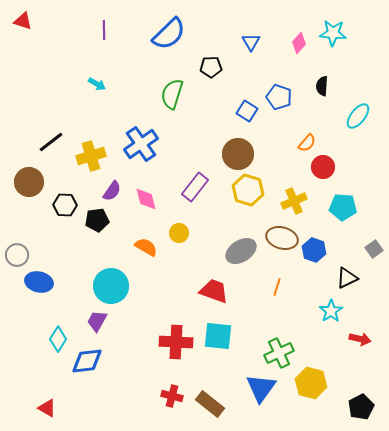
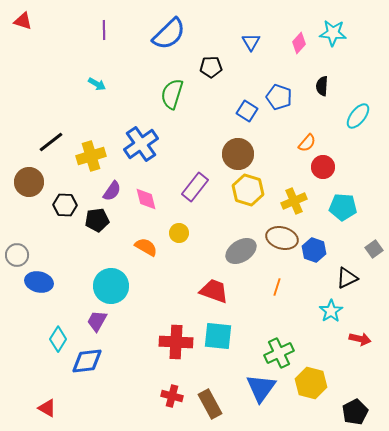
brown rectangle at (210, 404): rotated 24 degrees clockwise
black pentagon at (361, 407): moved 6 px left, 5 px down
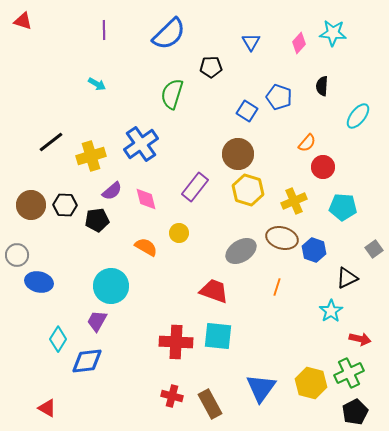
brown circle at (29, 182): moved 2 px right, 23 px down
purple semicircle at (112, 191): rotated 15 degrees clockwise
green cross at (279, 353): moved 70 px right, 20 px down
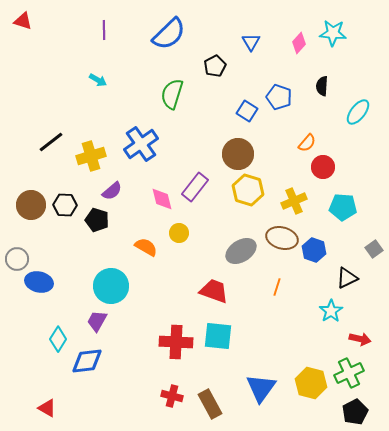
black pentagon at (211, 67): moved 4 px right, 1 px up; rotated 25 degrees counterclockwise
cyan arrow at (97, 84): moved 1 px right, 4 px up
cyan ellipse at (358, 116): moved 4 px up
pink diamond at (146, 199): moved 16 px right
black pentagon at (97, 220): rotated 25 degrees clockwise
gray circle at (17, 255): moved 4 px down
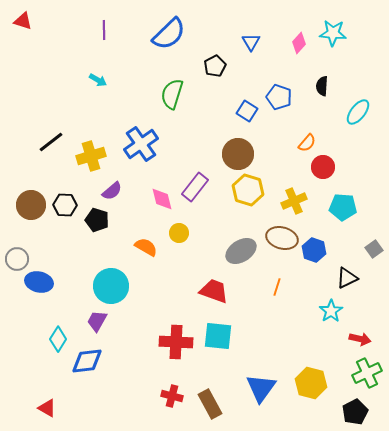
green cross at (349, 373): moved 18 px right
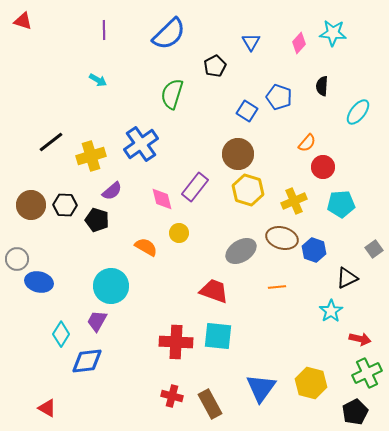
cyan pentagon at (343, 207): moved 2 px left, 3 px up; rotated 8 degrees counterclockwise
orange line at (277, 287): rotated 66 degrees clockwise
cyan diamond at (58, 339): moved 3 px right, 5 px up
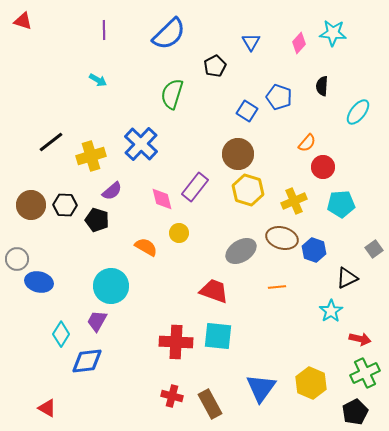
blue cross at (141, 144): rotated 12 degrees counterclockwise
green cross at (367, 373): moved 2 px left
yellow hexagon at (311, 383): rotated 8 degrees clockwise
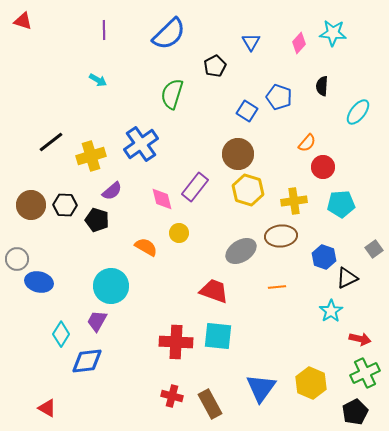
blue cross at (141, 144): rotated 12 degrees clockwise
yellow cross at (294, 201): rotated 15 degrees clockwise
brown ellipse at (282, 238): moved 1 px left, 2 px up; rotated 20 degrees counterclockwise
blue hexagon at (314, 250): moved 10 px right, 7 px down
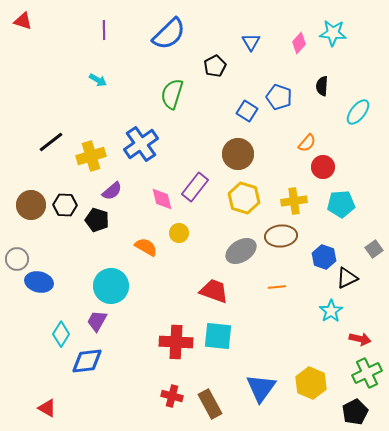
yellow hexagon at (248, 190): moved 4 px left, 8 px down
green cross at (365, 373): moved 2 px right
